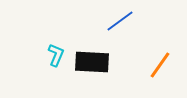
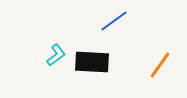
blue line: moved 6 px left
cyan L-shape: rotated 30 degrees clockwise
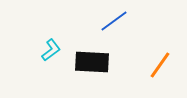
cyan L-shape: moved 5 px left, 5 px up
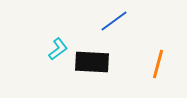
cyan L-shape: moved 7 px right, 1 px up
orange line: moved 2 px left, 1 px up; rotated 20 degrees counterclockwise
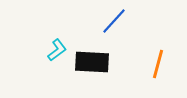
blue line: rotated 12 degrees counterclockwise
cyan L-shape: moved 1 px left, 1 px down
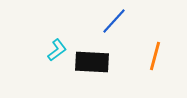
orange line: moved 3 px left, 8 px up
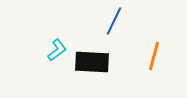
blue line: rotated 16 degrees counterclockwise
orange line: moved 1 px left
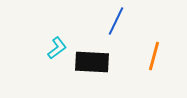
blue line: moved 2 px right
cyan L-shape: moved 2 px up
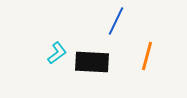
cyan L-shape: moved 5 px down
orange line: moved 7 px left
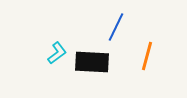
blue line: moved 6 px down
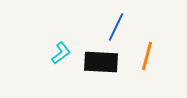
cyan L-shape: moved 4 px right
black rectangle: moved 9 px right
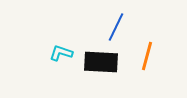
cyan L-shape: rotated 125 degrees counterclockwise
